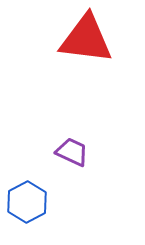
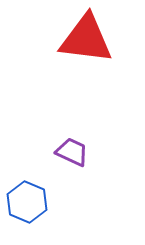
blue hexagon: rotated 9 degrees counterclockwise
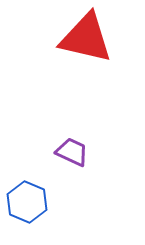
red triangle: moved 1 px up; rotated 6 degrees clockwise
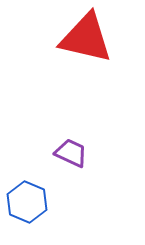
purple trapezoid: moved 1 px left, 1 px down
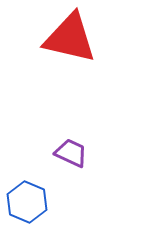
red triangle: moved 16 px left
